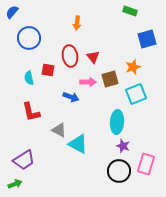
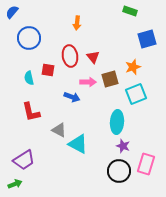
blue arrow: moved 1 px right
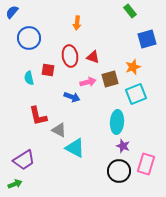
green rectangle: rotated 32 degrees clockwise
red triangle: rotated 32 degrees counterclockwise
pink arrow: rotated 14 degrees counterclockwise
red L-shape: moved 7 px right, 4 px down
cyan triangle: moved 3 px left, 4 px down
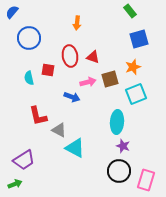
blue square: moved 8 px left
pink rectangle: moved 16 px down
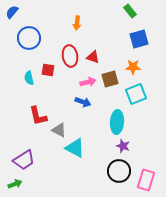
orange star: rotated 21 degrees clockwise
blue arrow: moved 11 px right, 5 px down
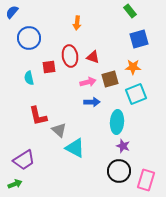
red square: moved 1 px right, 3 px up; rotated 16 degrees counterclockwise
blue arrow: moved 9 px right; rotated 21 degrees counterclockwise
gray triangle: rotated 14 degrees clockwise
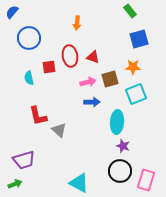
cyan triangle: moved 4 px right, 35 px down
purple trapezoid: rotated 15 degrees clockwise
black circle: moved 1 px right
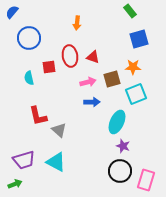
brown square: moved 2 px right
cyan ellipse: rotated 20 degrees clockwise
cyan triangle: moved 23 px left, 21 px up
